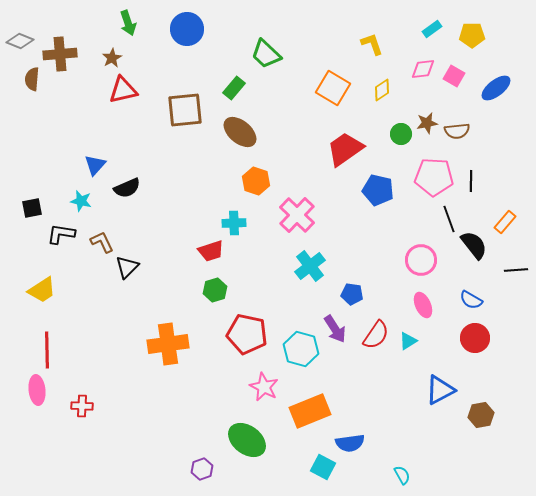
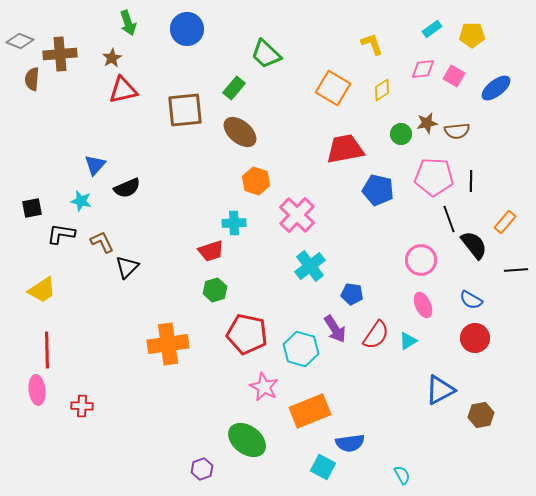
red trapezoid at (345, 149): rotated 24 degrees clockwise
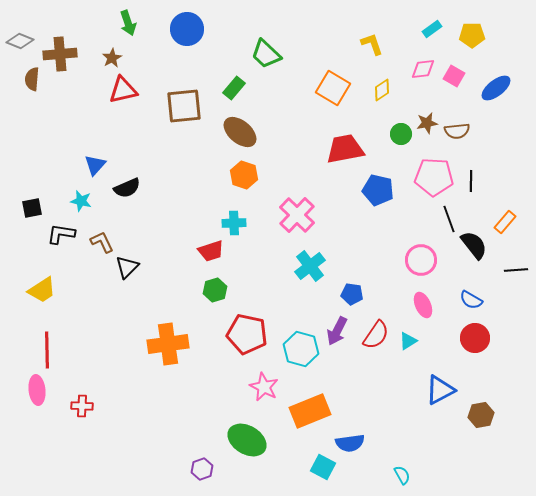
brown square at (185, 110): moved 1 px left, 4 px up
orange hexagon at (256, 181): moved 12 px left, 6 px up
purple arrow at (335, 329): moved 2 px right, 2 px down; rotated 60 degrees clockwise
green ellipse at (247, 440): rotated 6 degrees counterclockwise
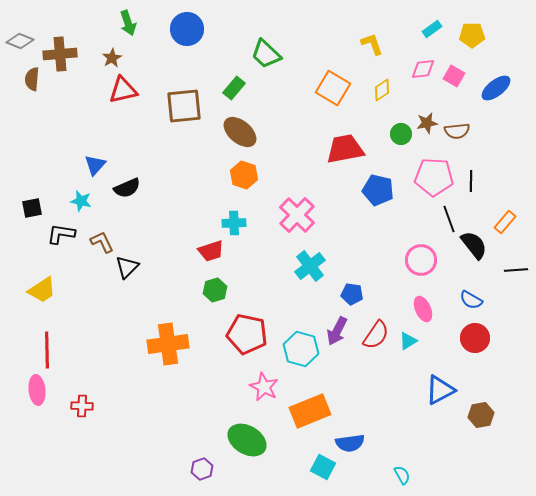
pink ellipse at (423, 305): moved 4 px down
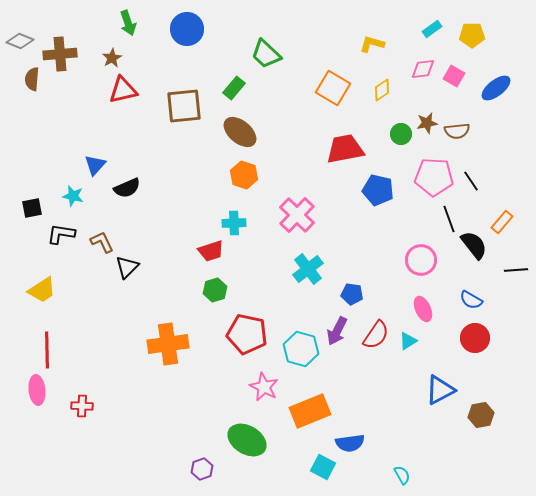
yellow L-shape at (372, 44): rotated 55 degrees counterclockwise
black line at (471, 181): rotated 35 degrees counterclockwise
cyan star at (81, 201): moved 8 px left, 5 px up
orange rectangle at (505, 222): moved 3 px left
cyan cross at (310, 266): moved 2 px left, 3 px down
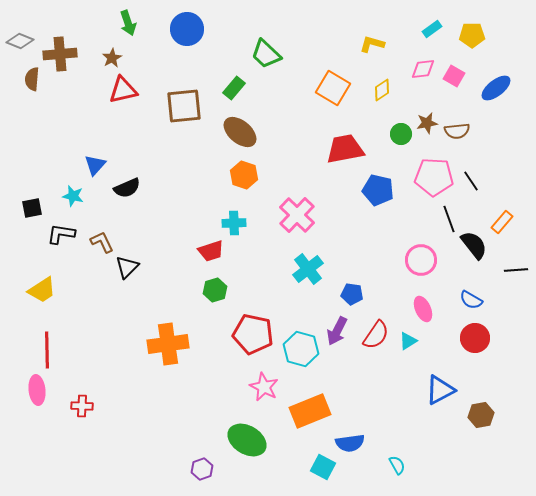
red pentagon at (247, 334): moved 6 px right
cyan semicircle at (402, 475): moved 5 px left, 10 px up
